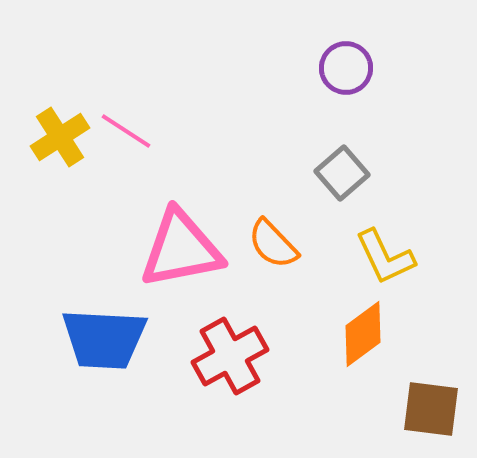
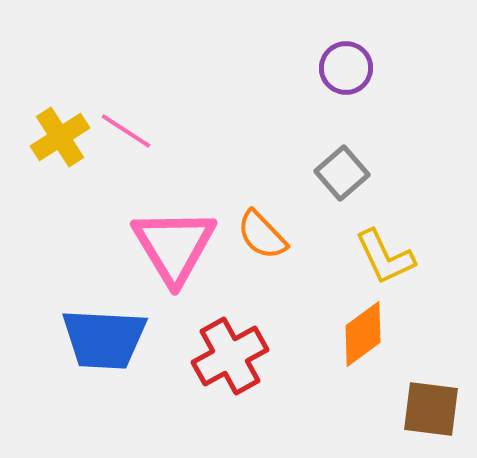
orange semicircle: moved 11 px left, 9 px up
pink triangle: moved 7 px left, 3 px up; rotated 50 degrees counterclockwise
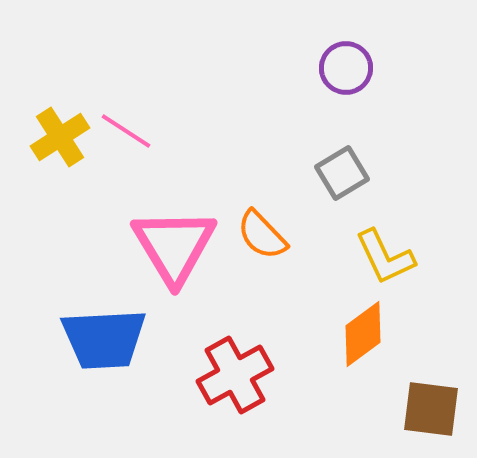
gray square: rotated 10 degrees clockwise
blue trapezoid: rotated 6 degrees counterclockwise
red cross: moved 5 px right, 19 px down
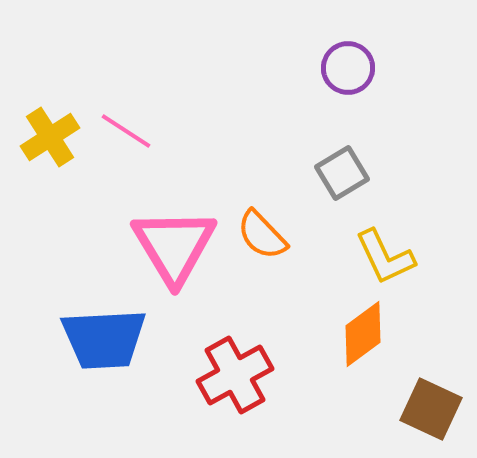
purple circle: moved 2 px right
yellow cross: moved 10 px left
brown square: rotated 18 degrees clockwise
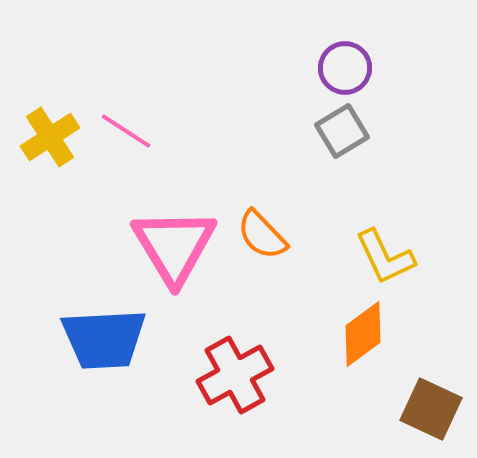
purple circle: moved 3 px left
gray square: moved 42 px up
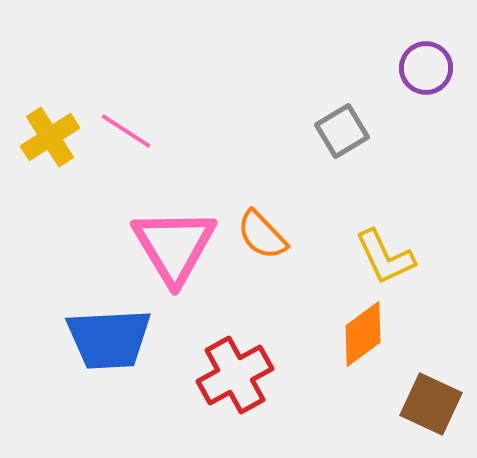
purple circle: moved 81 px right
blue trapezoid: moved 5 px right
brown square: moved 5 px up
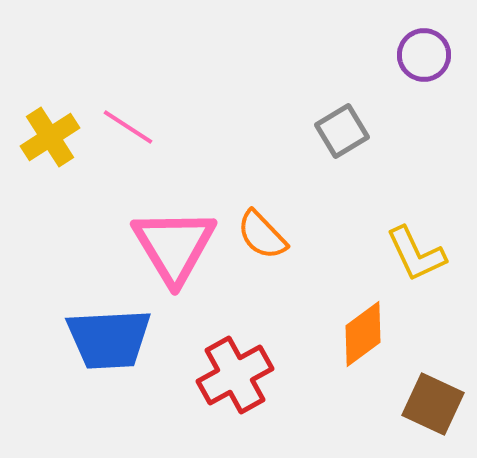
purple circle: moved 2 px left, 13 px up
pink line: moved 2 px right, 4 px up
yellow L-shape: moved 31 px right, 3 px up
brown square: moved 2 px right
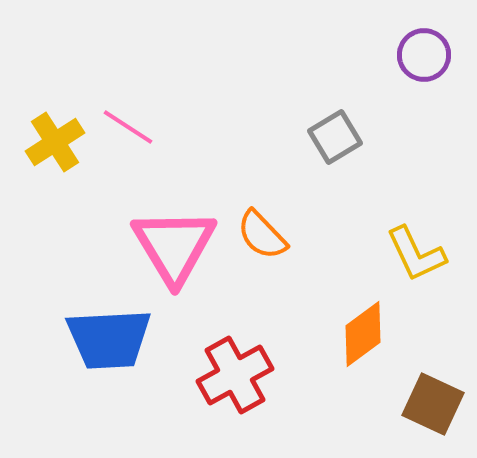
gray square: moved 7 px left, 6 px down
yellow cross: moved 5 px right, 5 px down
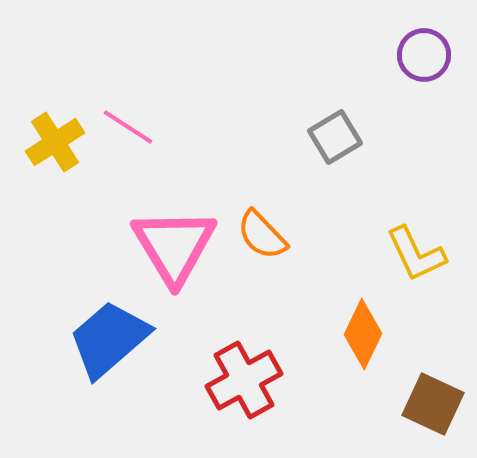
orange diamond: rotated 28 degrees counterclockwise
blue trapezoid: rotated 142 degrees clockwise
red cross: moved 9 px right, 5 px down
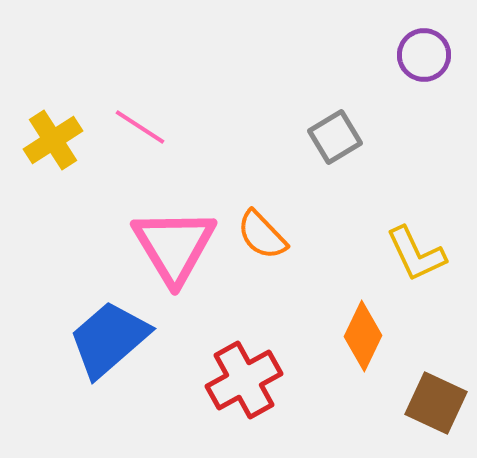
pink line: moved 12 px right
yellow cross: moved 2 px left, 2 px up
orange diamond: moved 2 px down
brown square: moved 3 px right, 1 px up
